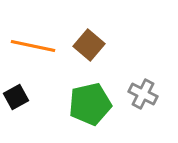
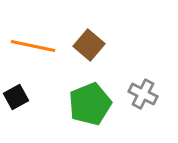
green pentagon: rotated 9 degrees counterclockwise
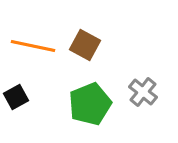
brown square: moved 4 px left; rotated 12 degrees counterclockwise
gray cross: moved 2 px up; rotated 12 degrees clockwise
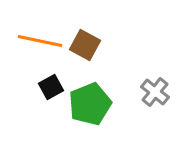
orange line: moved 7 px right, 5 px up
gray cross: moved 12 px right
black square: moved 35 px right, 10 px up
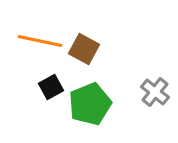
brown square: moved 1 px left, 4 px down
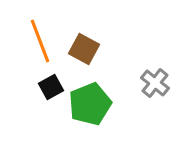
orange line: rotated 57 degrees clockwise
gray cross: moved 9 px up
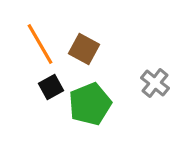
orange line: moved 3 px down; rotated 9 degrees counterclockwise
